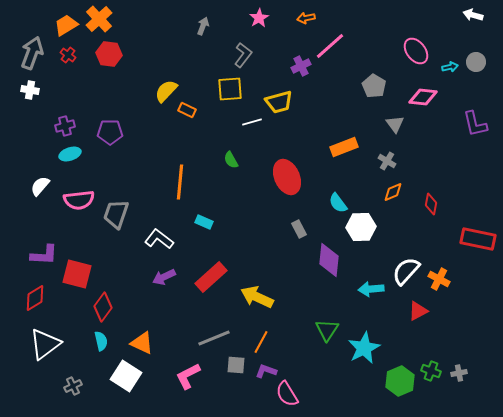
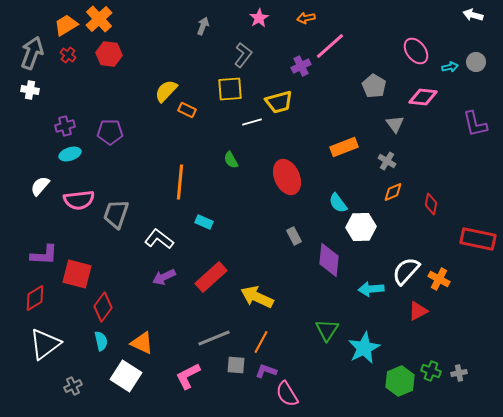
gray rectangle at (299, 229): moved 5 px left, 7 px down
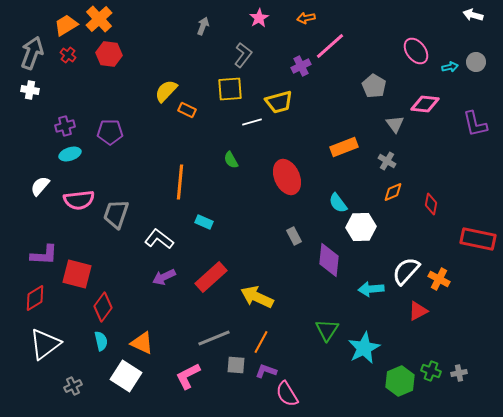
pink diamond at (423, 97): moved 2 px right, 7 px down
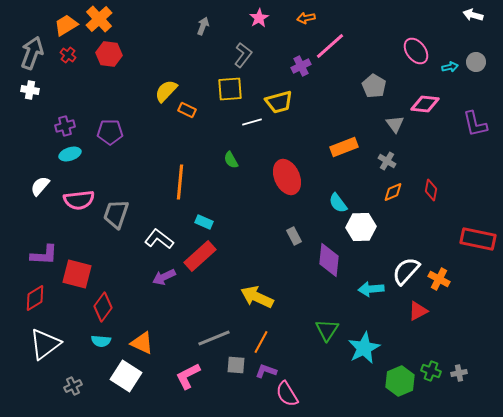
red diamond at (431, 204): moved 14 px up
red rectangle at (211, 277): moved 11 px left, 21 px up
cyan semicircle at (101, 341): rotated 108 degrees clockwise
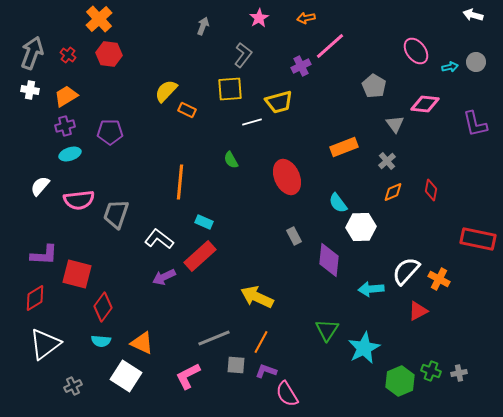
orange trapezoid at (66, 25): moved 71 px down
gray cross at (387, 161): rotated 18 degrees clockwise
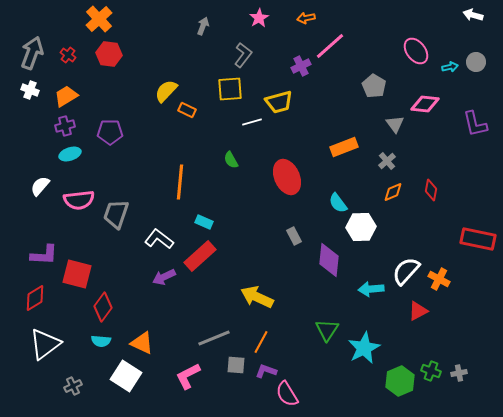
white cross at (30, 90): rotated 12 degrees clockwise
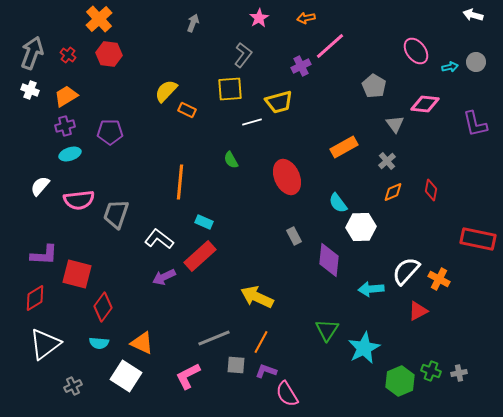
gray arrow at (203, 26): moved 10 px left, 3 px up
orange rectangle at (344, 147): rotated 8 degrees counterclockwise
cyan semicircle at (101, 341): moved 2 px left, 2 px down
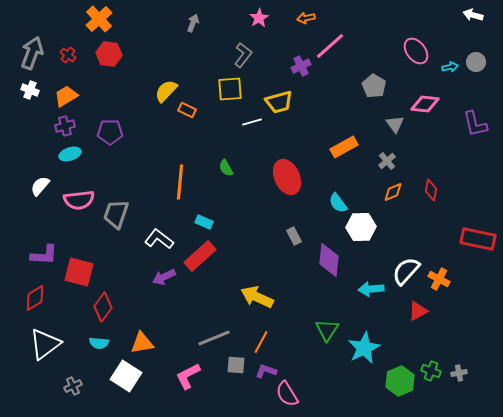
green semicircle at (231, 160): moved 5 px left, 8 px down
red square at (77, 274): moved 2 px right, 2 px up
orange triangle at (142, 343): rotated 35 degrees counterclockwise
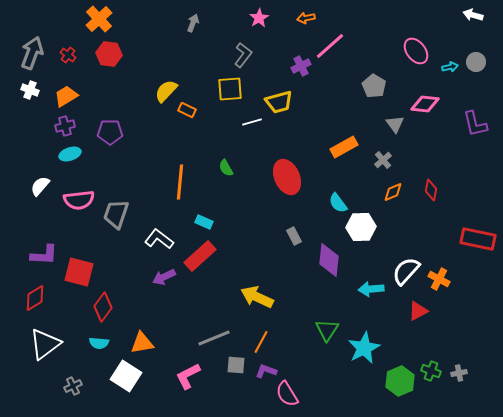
gray cross at (387, 161): moved 4 px left, 1 px up
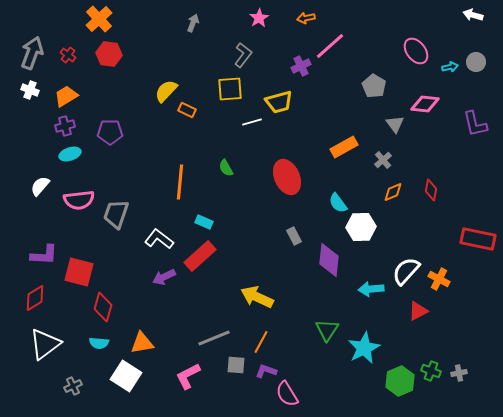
red diamond at (103, 307): rotated 20 degrees counterclockwise
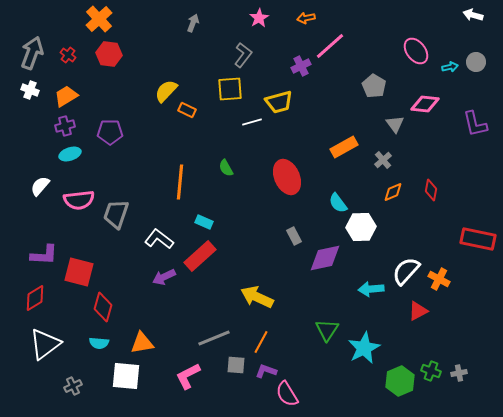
purple diamond at (329, 260): moved 4 px left, 2 px up; rotated 72 degrees clockwise
white square at (126, 376): rotated 28 degrees counterclockwise
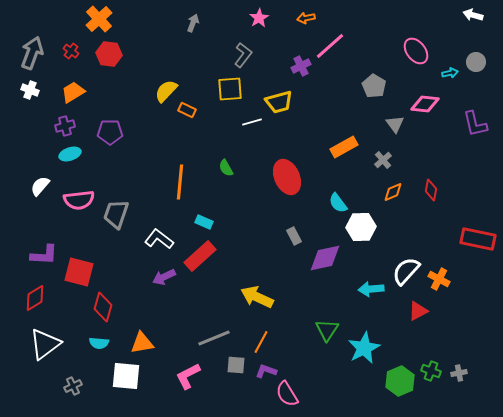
red cross at (68, 55): moved 3 px right, 4 px up
cyan arrow at (450, 67): moved 6 px down
orange trapezoid at (66, 96): moved 7 px right, 4 px up
